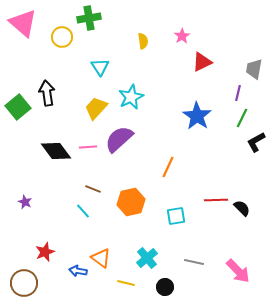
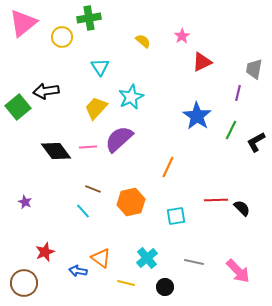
pink triangle: rotated 40 degrees clockwise
yellow semicircle: rotated 42 degrees counterclockwise
black arrow: moved 1 px left, 2 px up; rotated 90 degrees counterclockwise
green line: moved 11 px left, 12 px down
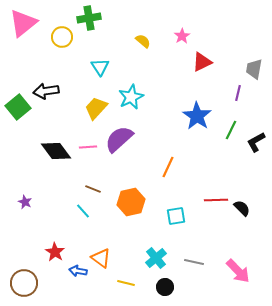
red star: moved 10 px right; rotated 18 degrees counterclockwise
cyan cross: moved 9 px right
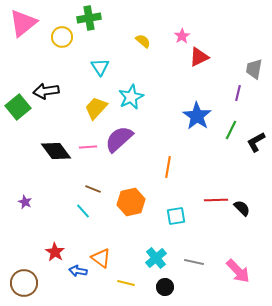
red triangle: moved 3 px left, 5 px up
orange line: rotated 15 degrees counterclockwise
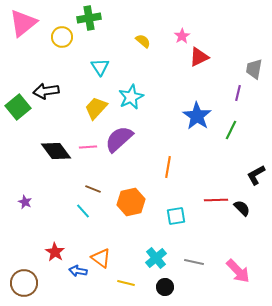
black L-shape: moved 33 px down
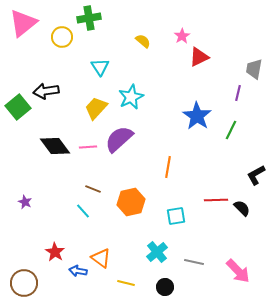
black diamond: moved 1 px left, 5 px up
cyan cross: moved 1 px right, 6 px up
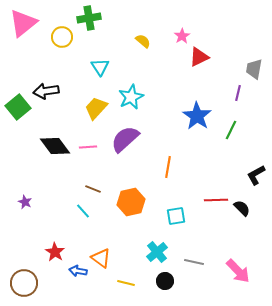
purple semicircle: moved 6 px right
black circle: moved 6 px up
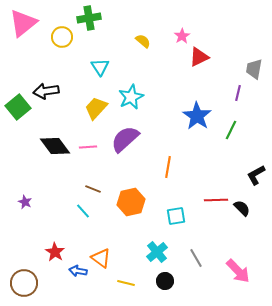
gray line: moved 2 px right, 4 px up; rotated 48 degrees clockwise
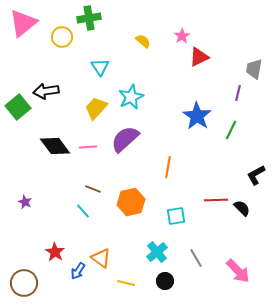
blue arrow: rotated 66 degrees counterclockwise
